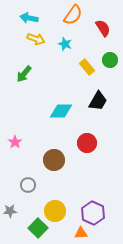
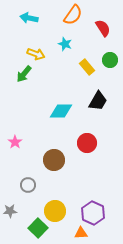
yellow arrow: moved 15 px down
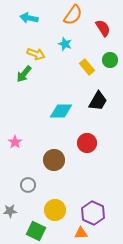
yellow circle: moved 1 px up
green square: moved 2 px left, 3 px down; rotated 18 degrees counterclockwise
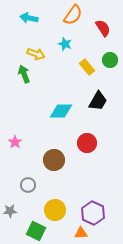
green arrow: rotated 120 degrees clockwise
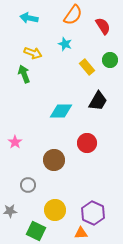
red semicircle: moved 2 px up
yellow arrow: moved 3 px left, 1 px up
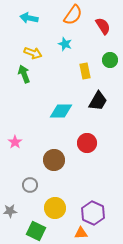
yellow rectangle: moved 2 px left, 4 px down; rotated 28 degrees clockwise
gray circle: moved 2 px right
yellow circle: moved 2 px up
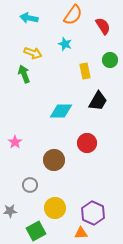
green square: rotated 36 degrees clockwise
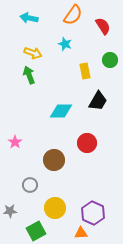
green arrow: moved 5 px right, 1 px down
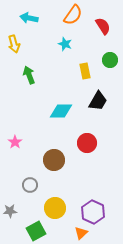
yellow arrow: moved 19 px left, 9 px up; rotated 54 degrees clockwise
purple hexagon: moved 1 px up
orange triangle: rotated 40 degrees counterclockwise
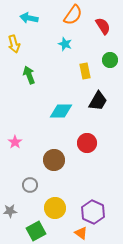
orange triangle: rotated 40 degrees counterclockwise
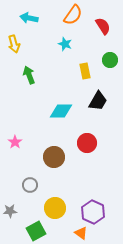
brown circle: moved 3 px up
